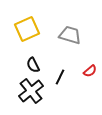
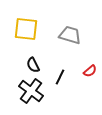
yellow square: moved 1 px left; rotated 30 degrees clockwise
black cross: rotated 15 degrees counterclockwise
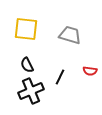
black semicircle: moved 6 px left
red semicircle: rotated 48 degrees clockwise
black cross: rotated 30 degrees clockwise
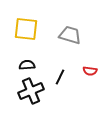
black semicircle: rotated 112 degrees clockwise
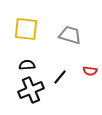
black line: rotated 14 degrees clockwise
black cross: moved 1 px up
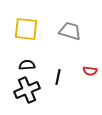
gray trapezoid: moved 4 px up
black line: moved 2 px left; rotated 28 degrees counterclockwise
black cross: moved 4 px left
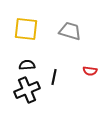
black line: moved 4 px left
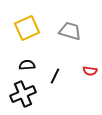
yellow square: moved 1 px right, 1 px up; rotated 30 degrees counterclockwise
black line: moved 1 px right, 1 px up; rotated 14 degrees clockwise
black cross: moved 4 px left, 4 px down
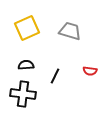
black semicircle: moved 1 px left
black cross: rotated 30 degrees clockwise
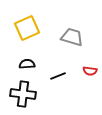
gray trapezoid: moved 2 px right, 6 px down
black semicircle: moved 1 px right, 1 px up
black line: moved 3 px right; rotated 42 degrees clockwise
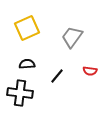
gray trapezoid: rotated 70 degrees counterclockwise
black line: moved 1 px left; rotated 28 degrees counterclockwise
black cross: moved 3 px left, 1 px up
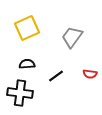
red semicircle: moved 3 px down
black line: moved 1 px left; rotated 14 degrees clockwise
